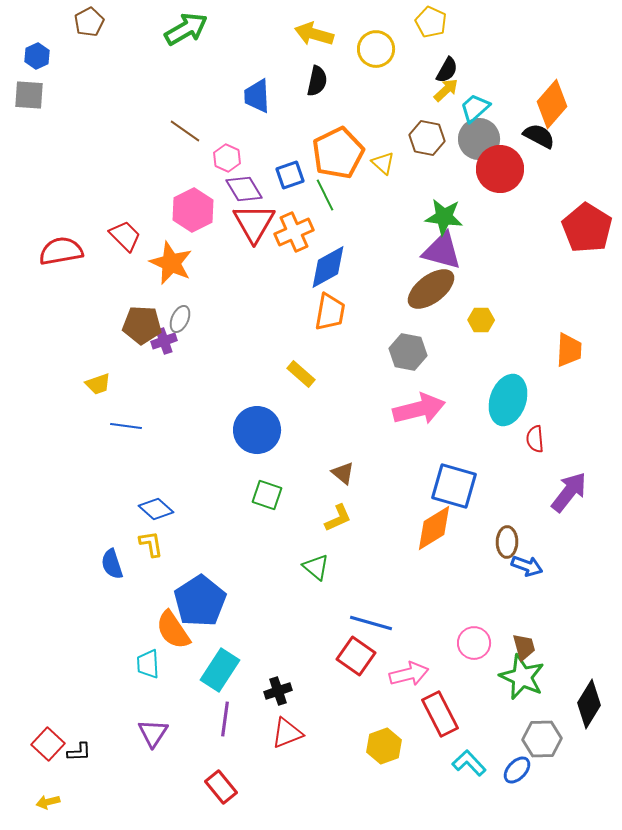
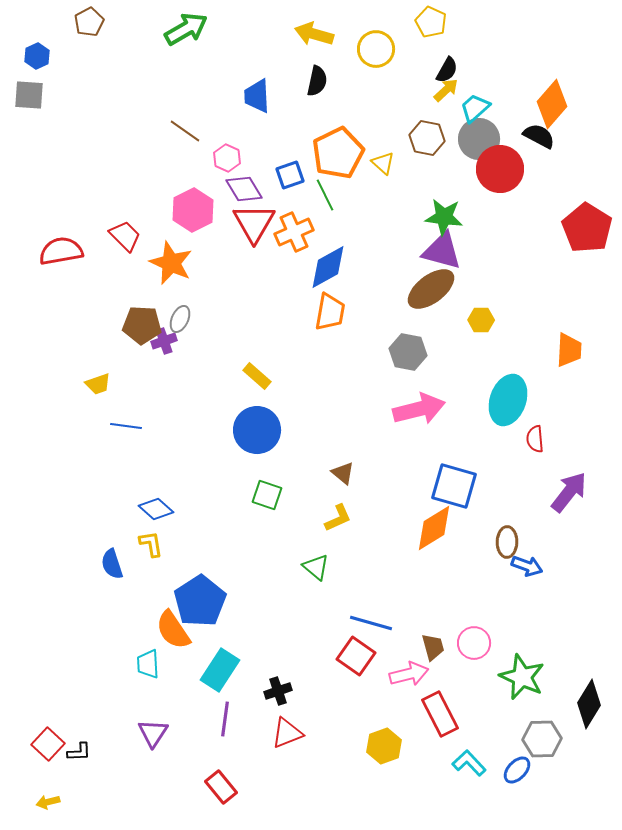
yellow rectangle at (301, 374): moved 44 px left, 2 px down
brown trapezoid at (524, 647): moved 91 px left
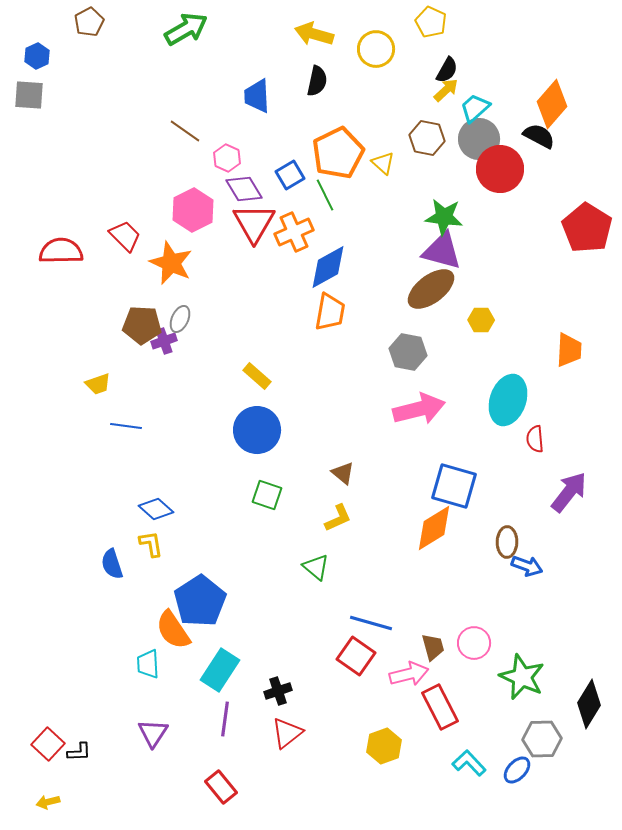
blue square at (290, 175): rotated 12 degrees counterclockwise
red semicircle at (61, 251): rotated 9 degrees clockwise
red rectangle at (440, 714): moved 7 px up
red triangle at (287, 733): rotated 16 degrees counterclockwise
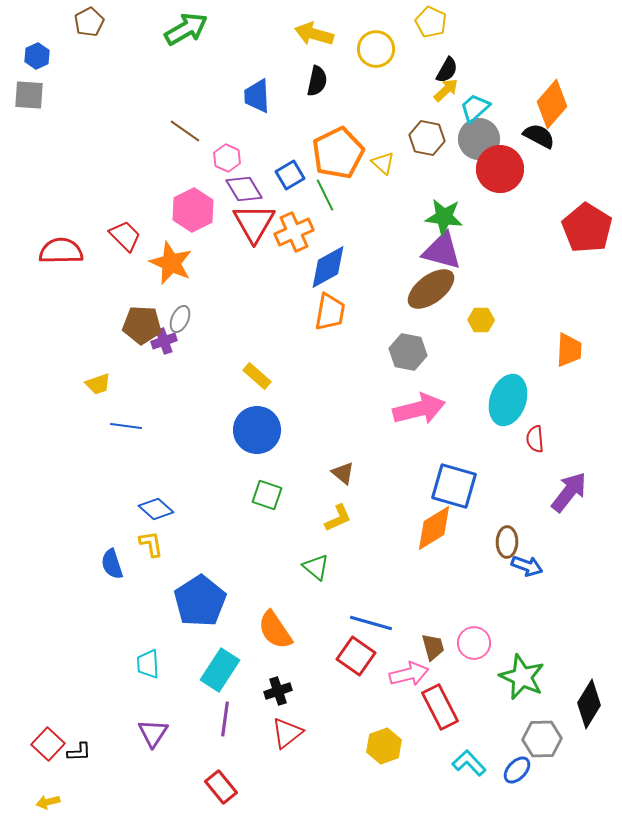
orange semicircle at (173, 630): moved 102 px right
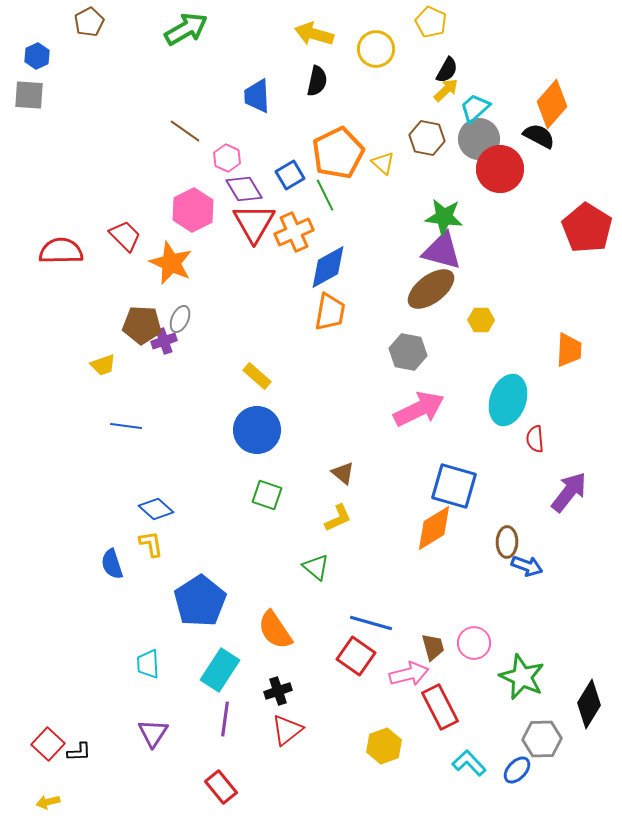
yellow trapezoid at (98, 384): moved 5 px right, 19 px up
pink arrow at (419, 409): rotated 12 degrees counterclockwise
red triangle at (287, 733): moved 3 px up
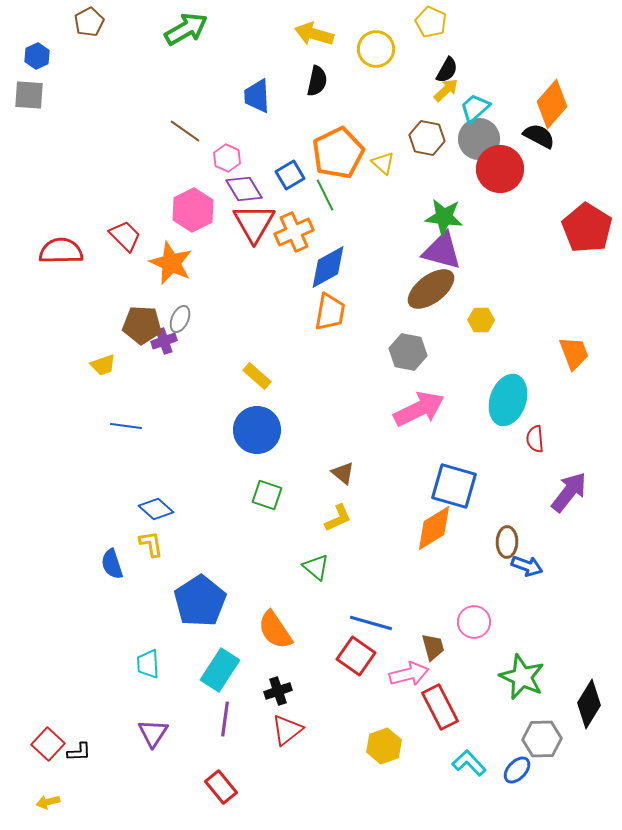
orange trapezoid at (569, 350): moved 5 px right, 3 px down; rotated 24 degrees counterclockwise
pink circle at (474, 643): moved 21 px up
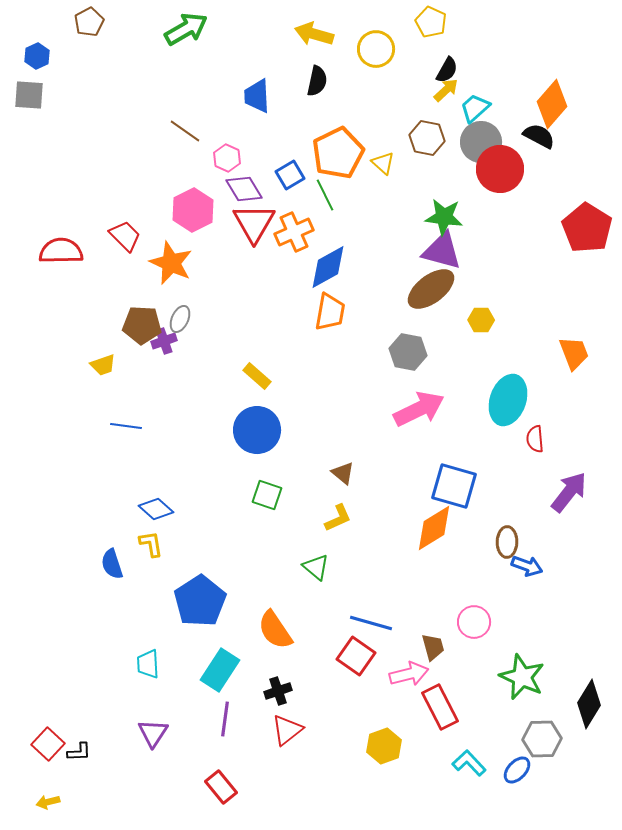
gray circle at (479, 139): moved 2 px right, 3 px down
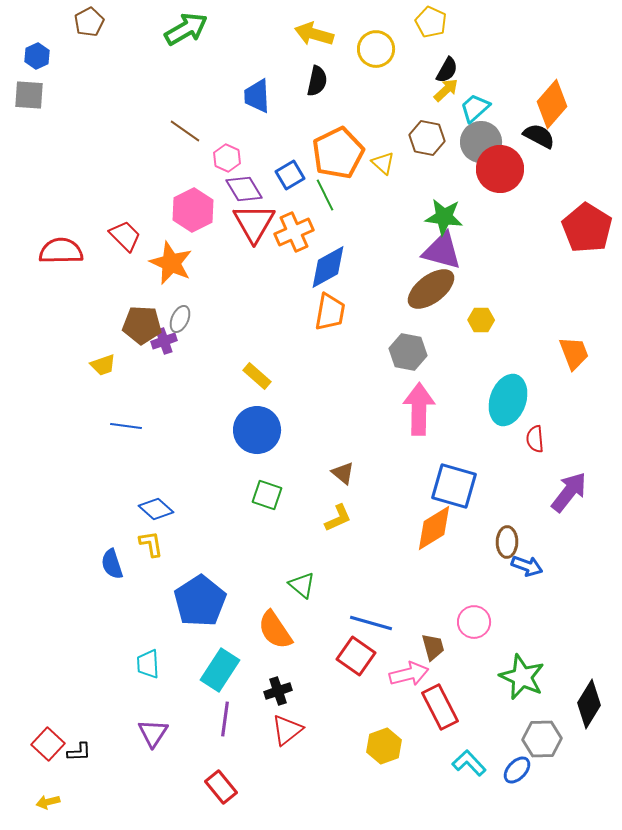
pink arrow at (419, 409): rotated 63 degrees counterclockwise
green triangle at (316, 567): moved 14 px left, 18 px down
